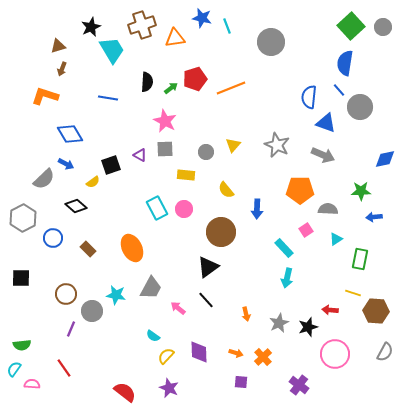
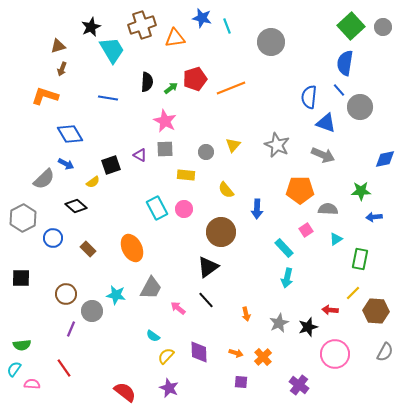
yellow line at (353, 293): rotated 63 degrees counterclockwise
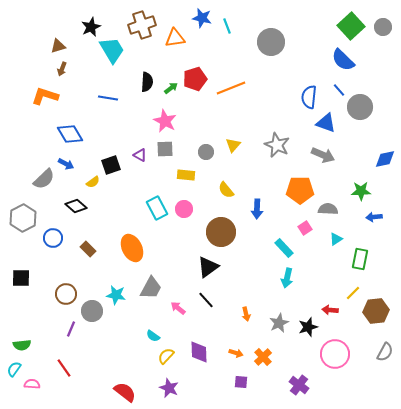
blue semicircle at (345, 63): moved 2 px left, 3 px up; rotated 55 degrees counterclockwise
pink square at (306, 230): moved 1 px left, 2 px up
brown hexagon at (376, 311): rotated 10 degrees counterclockwise
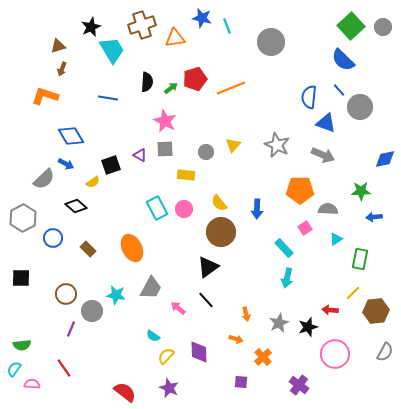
blue diamond at (70, 134): moved 1 px right, 2 px down
yellow semicircle at (226, 190): moved 7 px left, 13 px down
orange arrow at (236, 353): moved 14 px up
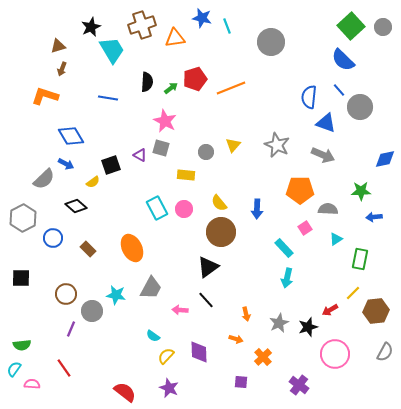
gray square at (165, 149): moved 4 px left, 1 px up; rotated 18 degrees clockwise
pink arrow at (178, 308): moved 2 px right, 2 px down; rotated 35 degrees counterclockwise
red arrow at (330, 310): rotated 35 degrees counterclockwise
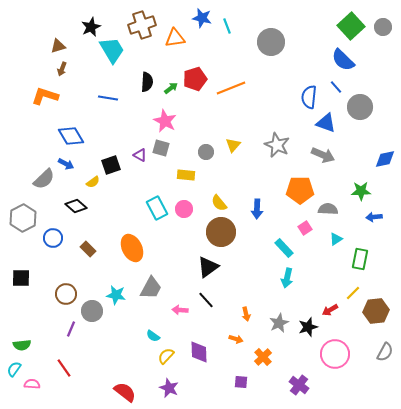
blue line at (339, 90): moved 3 px left, 3 px up
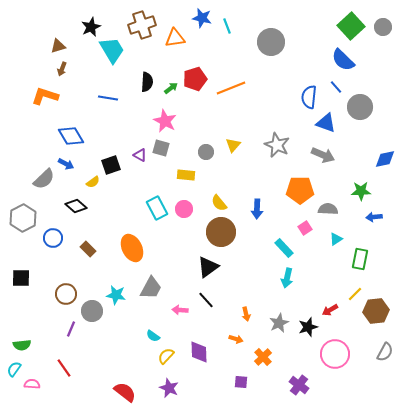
yellow line at (353, 293): moved 2 px right, 1 px down
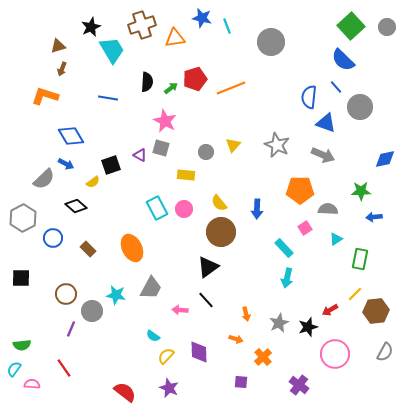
gray circle at (383, 27): moved 4 px right
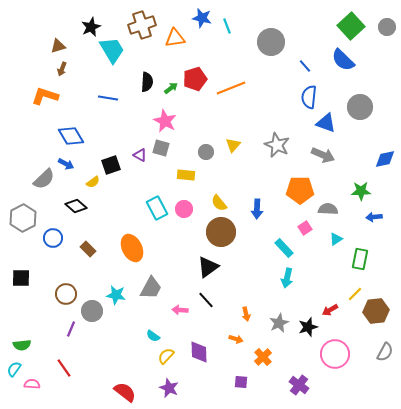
blue line at (336, 87): moved 31 px left, 21 px up
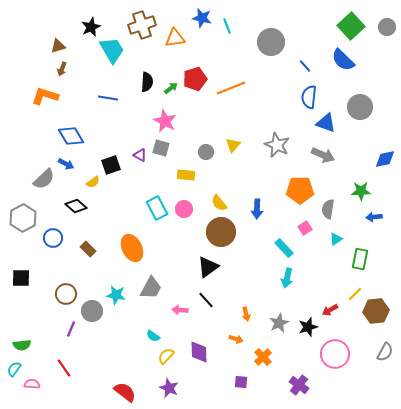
gray semicircle at (328, 209): rotated 84 degrees counterclockwise
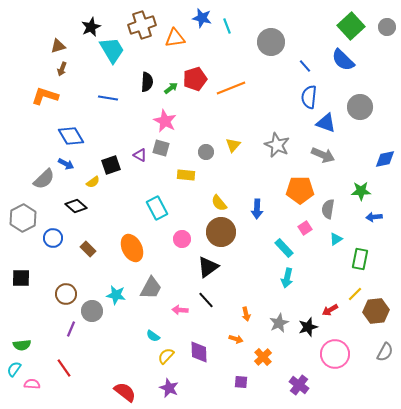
pink circle at (184, 209): moved 2 px left, 30 px down
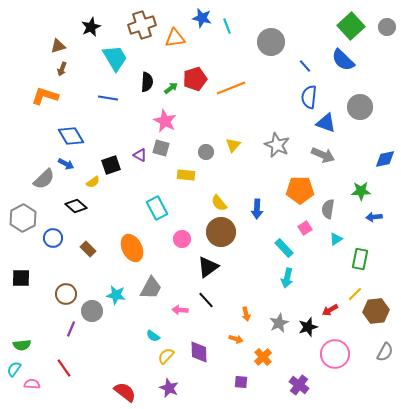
cyan trapezoid at (112, 50): moved 3 px right, 8 px down
